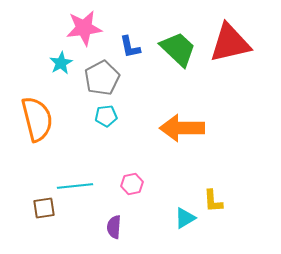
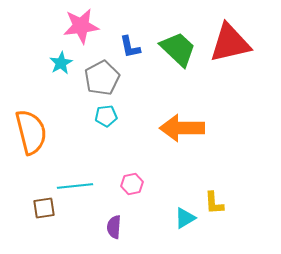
pink star: moved 3 px left, 2 px up
orange semicircle: moved 6 px left, 13 px down
yellow L-shape: moved 1 px right, 2 px down
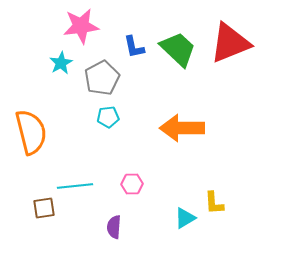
red triangle: rotated 9 degrees counterclockwise
blue L-shape: moved 4 px right
cyan pentagon: moved 2 px right, 1 px down
pink hexagon: rotated 10 degrees clockwise
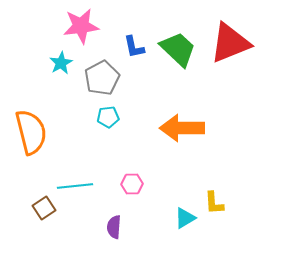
brown square: rotated 25 degrees counterclockwise
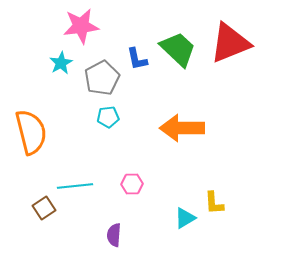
blue L-shape: moved 3 px right, 12 px down
purple semicircle: moved 8 px down
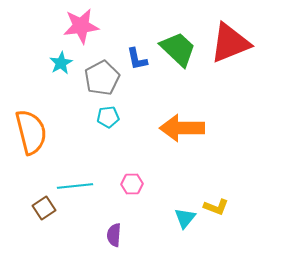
yellow L-shape: moved 2 px right, 4 px down; rotated 65 degrees counterclockwise
cyan triangle: rotated 20 degrees counterclockwise
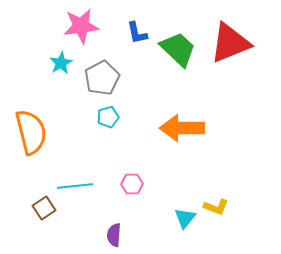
blue L-shape: moved 26 px up
cyan pentagon: rotated 10 degrees counterclockwise
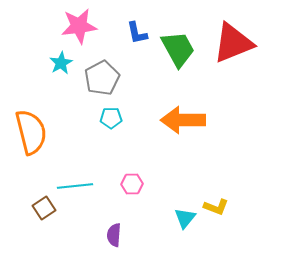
pink star: moved 2 px left
red triangle: moved 3 px right
green trapezoid: rotated 18 degrees clockwise
cyan pentagon: moved 3 px right, 1 px down; rotated 15 degrees clockwise
orange arrow: moved 1 px right, 8 px up
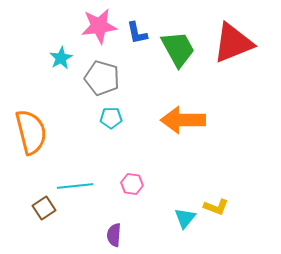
pink star: moved 20 px right
cyan star: moved 5 px up
gray pentagon: rotated 28 degrees counterclockwise
pink hexagon: rotated 10 degrees clockwise
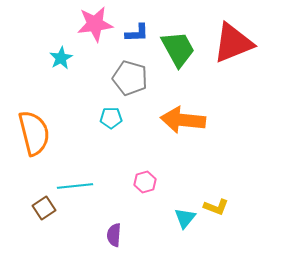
pink star: moved 4 px left, 2 px up
blue L-shape: rotated 80 degrees counterclockwise
gray pentagon: moved 28 px right
orange arrow: rotated 6 degrees clockwise
orange semicircle: moved 3 px right, 1 px down
pink hexagon: moved 13 px right, 2 px up; rotated 25 degrees counterclockwise
